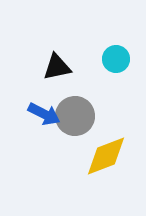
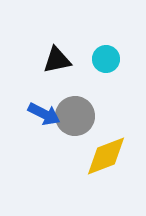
cyan circle: moved 10 px left
black triangle: moved 7 px up
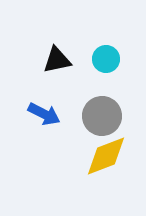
gray circle: moved 27 px right
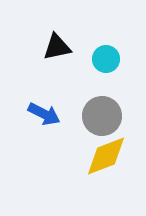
black triangle: moved 13 px up
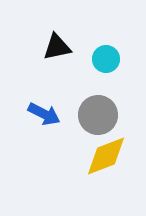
gray circle: moved 4 px left, 1 px up
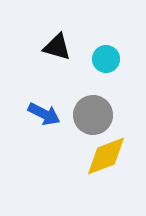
black triangle: rotated 28 degrees clockwise
gray circle: moved 5 px left
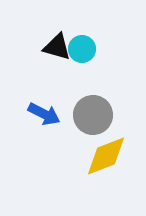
cyan circle: moved 24 px left, 10 px up
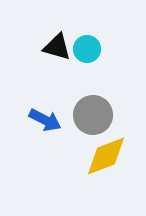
cyan circle: moved 5 px right
blue arrow: moved 1 px right, 6 px down
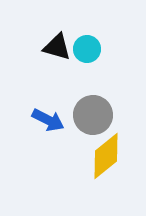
blue arrow: moved 3 px right
yellow diamond: rotated 18 degrees counterclockwise
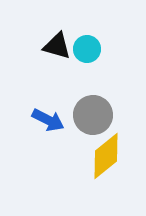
black triangle: moved 1 px up
